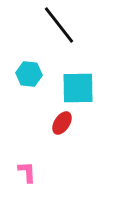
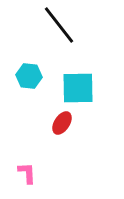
cyan hexagon: moved 2 px down
pink L-shape: moved 1 px down
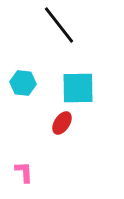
cyan hexagon: moved 6 px left, 7 px down
pink L-shape: moved 3 px left, 1 px up
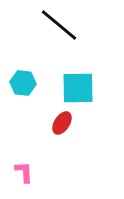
black line: rotated 12 degrees counterclockwise
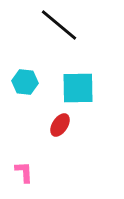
cyan hexagon: moved 2 px right, 1 px up
red ellipse: moved 2 px left, 2 px down
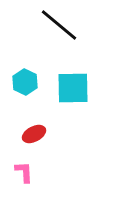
cyan hexagon: rotated 20 degrees clockwise
cyan square: moved 5 px left
red ellipse: moved 26 px left, 9 px down; rotated 30 degrees clockwise
